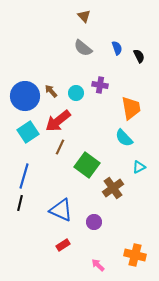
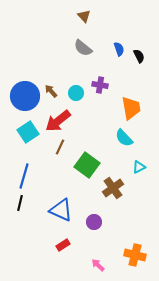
blue semicircle: moved 2 px right, 1 px down
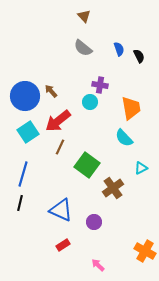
cyan circle: moved 14 px right, 9 px down
cyan triangle: moved 2 px right, 1 px down
blue line: moved 1 px left, 2 px up
orange cross: moved 10 px right, 4 px up; rotated 15 degrees clockwise
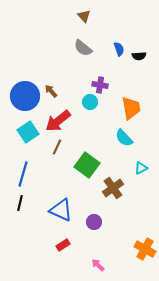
black semicircle: rotated 112 degrees clockwise
brown line: moved 3 px left
orange cross: moved 2 px up
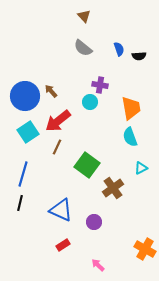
cyan semicircle: moved 6 px right, 1 px up; rotated 24 degrees clockwise
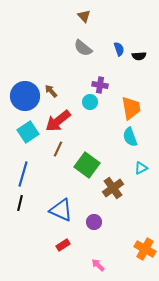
brown line: moved 1 px right, 2 px down
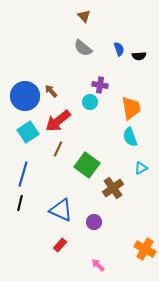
red rectangle: moved 3 px left; rotated 16 degrees counterclockwise
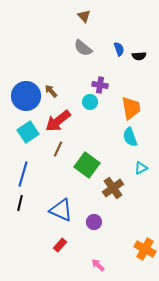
blue circle: moved 1 px right
